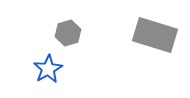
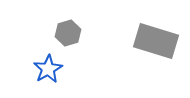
gray rectangle: moved 1 px right, 6 px down
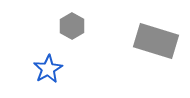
gray hexagon: moved 4 px right, 7 px up; rotated 15 degrees counterclockwise
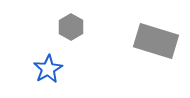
gray hexagon: moved 1 px left, 1 px down
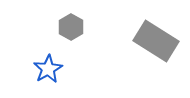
gray rectangle: rotated 15 degrees clockwise
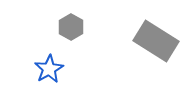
blue star: moved 1 px right
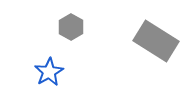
blue star: moved 3 px down
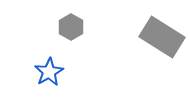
gray rectangle: moved 6 px right, 4 px up
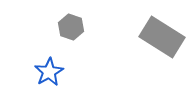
gray hexagon: rotated 10 degrees counterclockwise
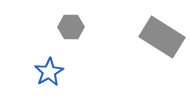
gray hexagon: rotated 20 degrees counterclockwise
